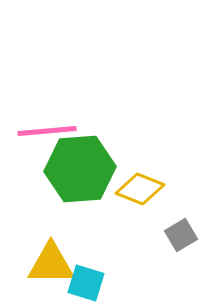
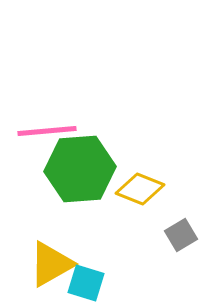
yellow triangle: rotated 30 degrees counterclockwise
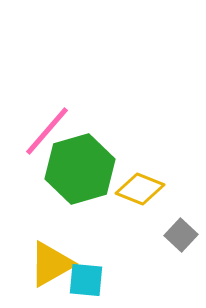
pink line: rotated 44 degrees counterclockwise
green hexagon: rotated 12 degrees counterclockwise
gray square: rotated 16 degrees counterclockwise
cyan square: moved 3 px up; rotated 12 degrees counterclockwise
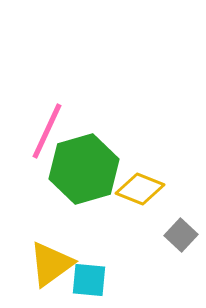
pink line: rotated 16 degrees counterclockwise
green hexagon: moved 4 px right
yellow triangle: rotated 6 degrees counterclockwise
cyan square: moved 3 px right
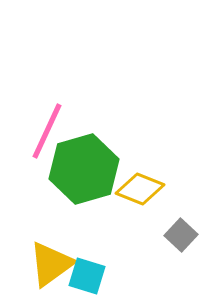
cyan square: moved 2 px left, 4 px up; rotated 12 degrees clockwise
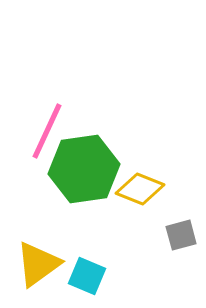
green hexagon: rotated 8 degrees clockwise
gray square: rotated 32 degrees clockwise
yellow triangle: moved 13 px left
cyan square: rotated 6 degrees clockwise
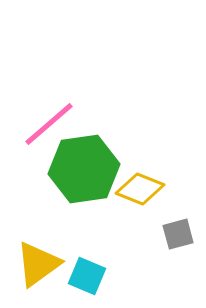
pink line: moved 2 px right, 7 px up; rotated 24 degrees clockwise
gray square: moved 3 px left, 1 px up
